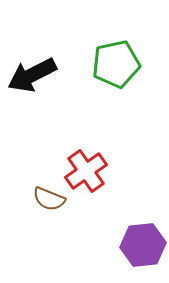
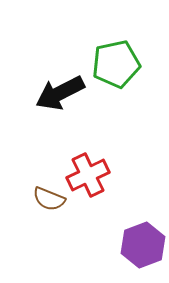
black arrow: moved 28 px right, 18 px down
red cross: moved 2 px right, 4 px down; rotated 9 degrees clockwise
purple hexagon: rotated 15 degrees counterclockwise
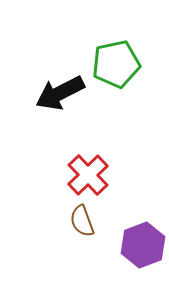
red cross: rotated 18 degrees counterclockwise
brown semicircle: moved 33 px right, 22 px down; rotated 48 degrees clockwise
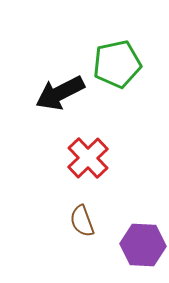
green pentagon: moved 1 px right
red cross: moved 17 px up
purple hexagon: rotated 24 degrees clockwise
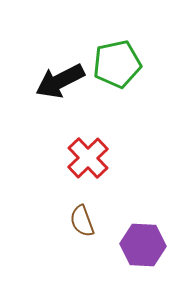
black arrow: moved 12 px up
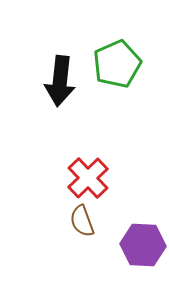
green pentagon: rotated 12 degrees counterclockwise
black arrow: rotated 57 degrees counterclockwise
red cross: moved 20 px down
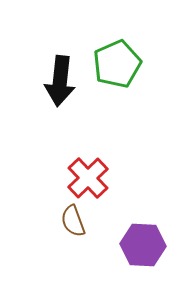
brown semicircle: moved 9 px left
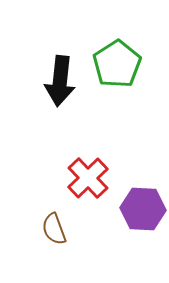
green pentagon: rotated 9 degrees counterclockwise
brown semicircle: moved 19 px left, 8 px down
purple hexagon: moved 36 px up
